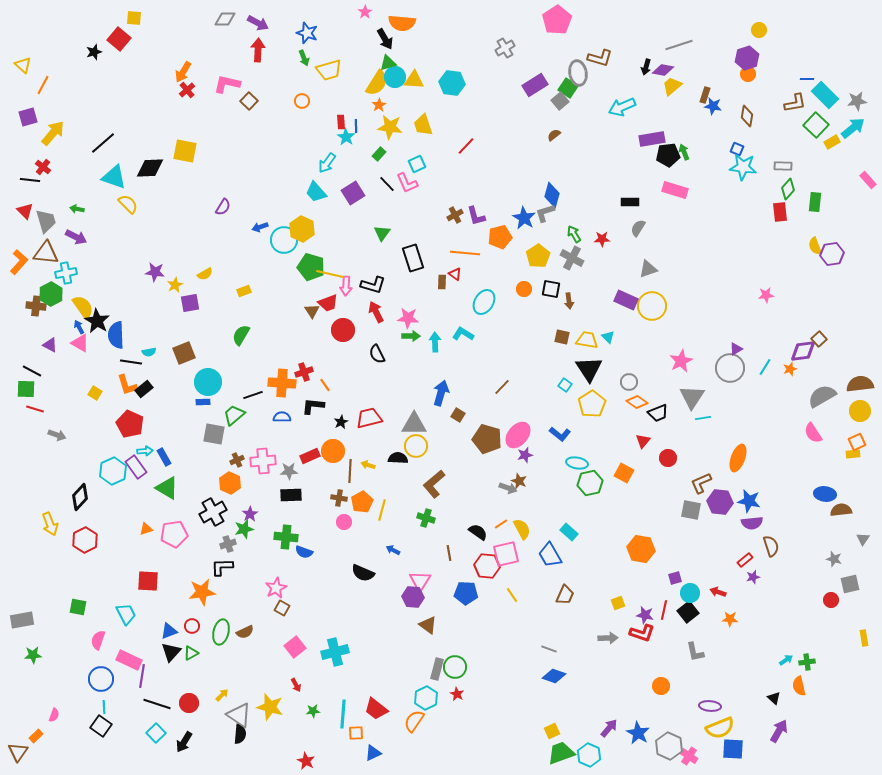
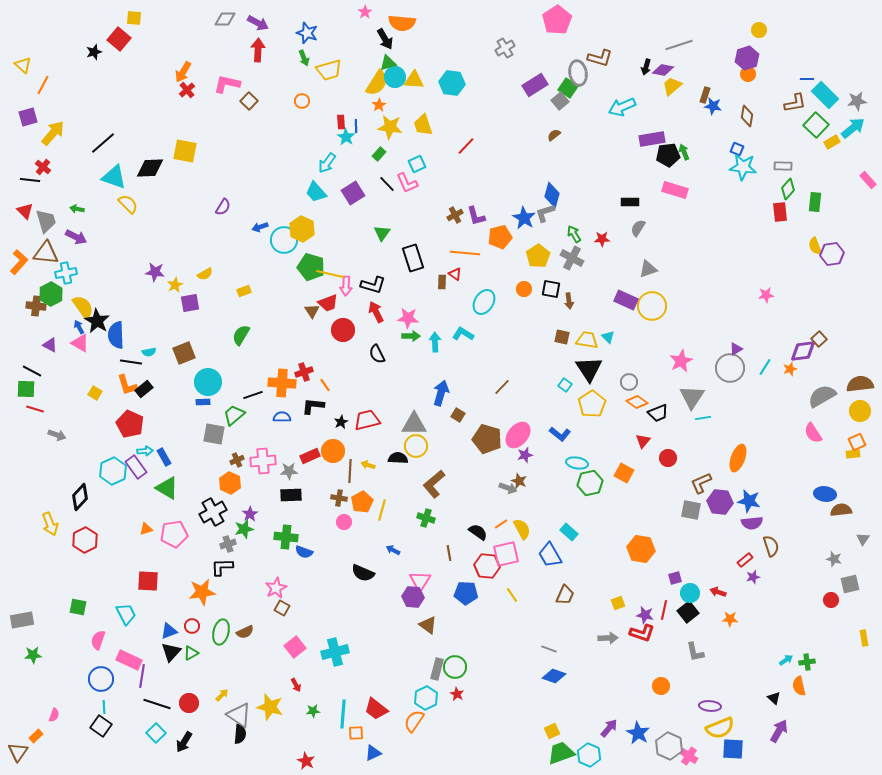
red trapezoid at (369, 418): moved 2 px left, 2 px down
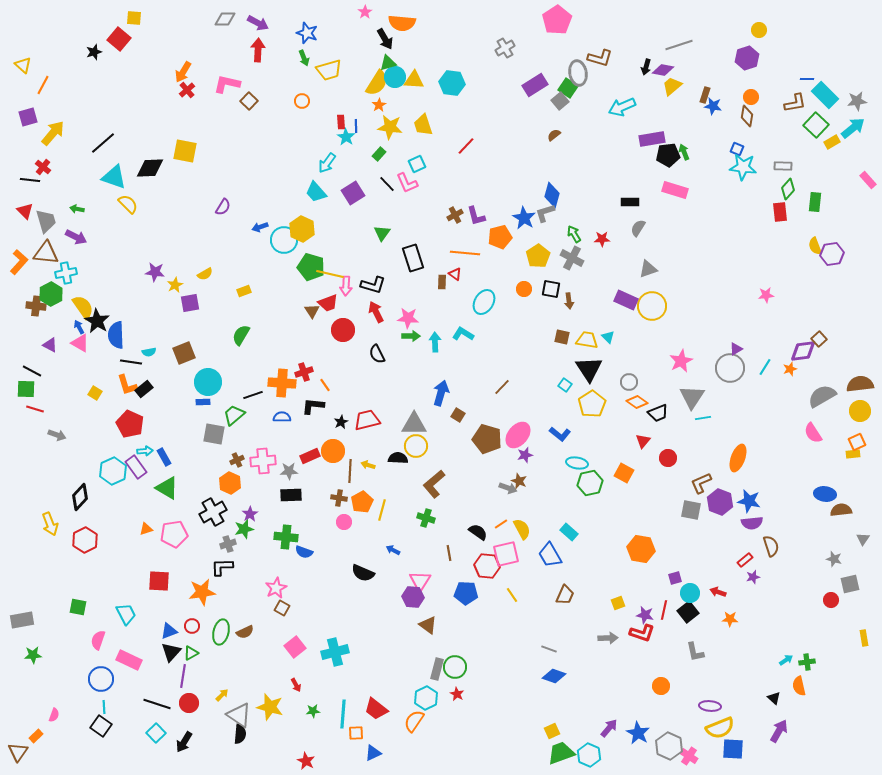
orange circle at (748, 74): moved 3 px right, 23 px down
purple hexagon at (720, 502): rotated 15 degrees clockwise
red square at (148, 581): moved 11 px right
purple line at (142, 676): moved 41 px right
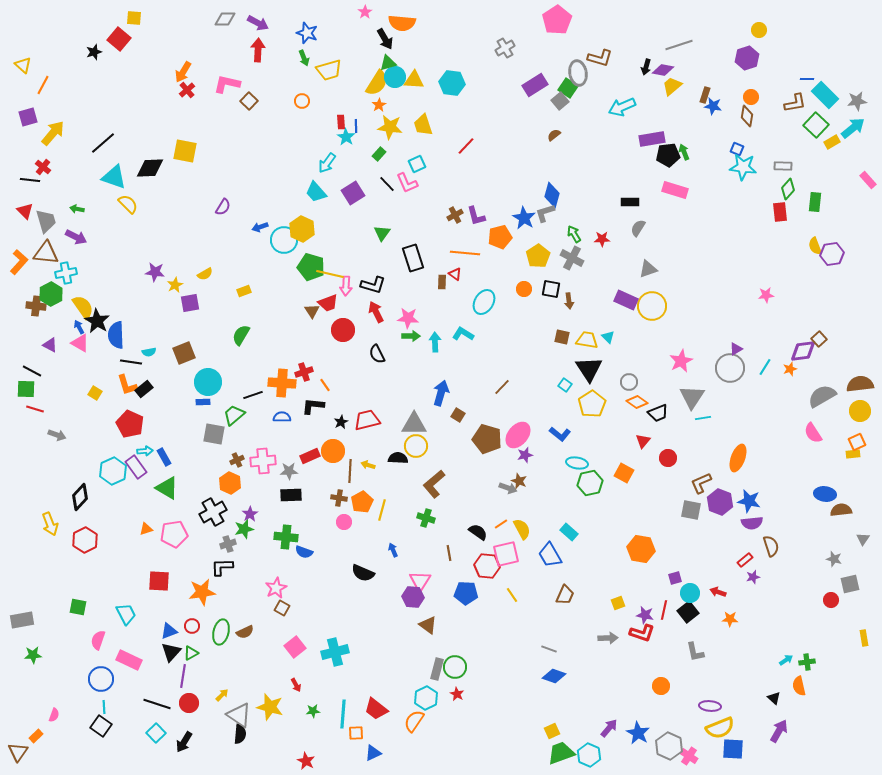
blue arrow at (393, 550): rotated 40 degrees clockwise
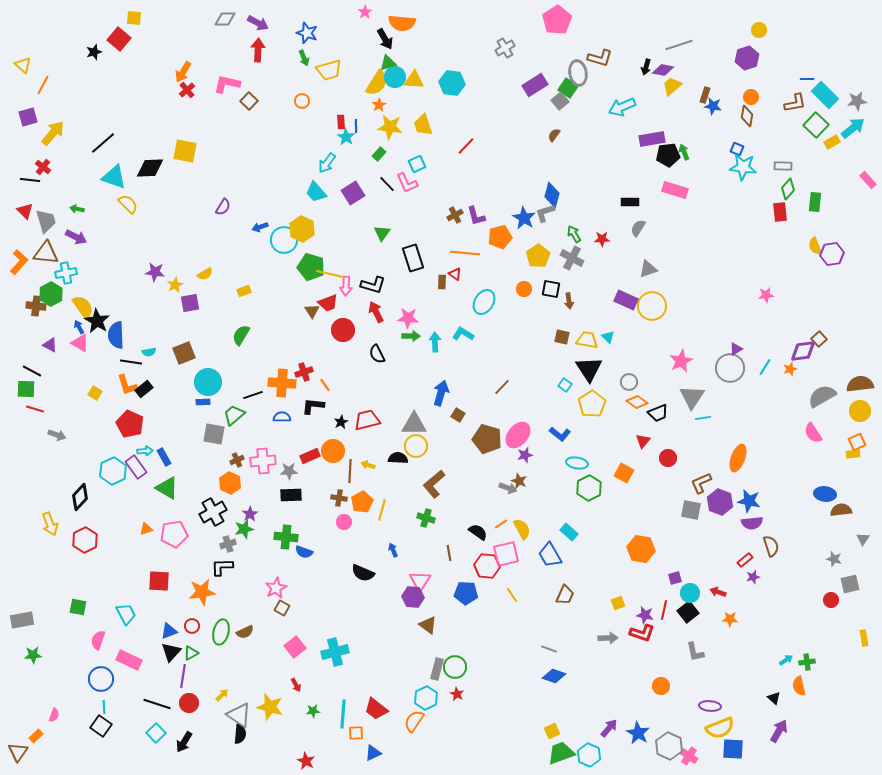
brown semicircle at (554, 135): rotated 16 degrees counterclockwise
green hexagon at (590, 483): moved 1 px left, 5 px down; rotated 15 degrees counterclockwise
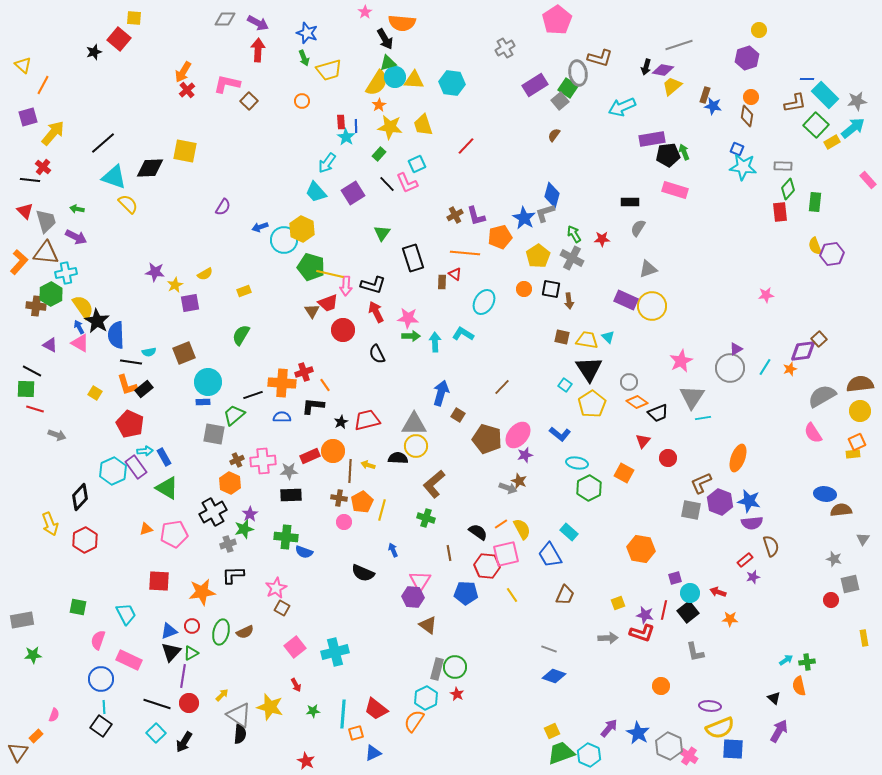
black L-shape at (222, 567): moved 11 px right, 8 px down
orange square at (356, 733): rotated 14 degrees counterclockwise
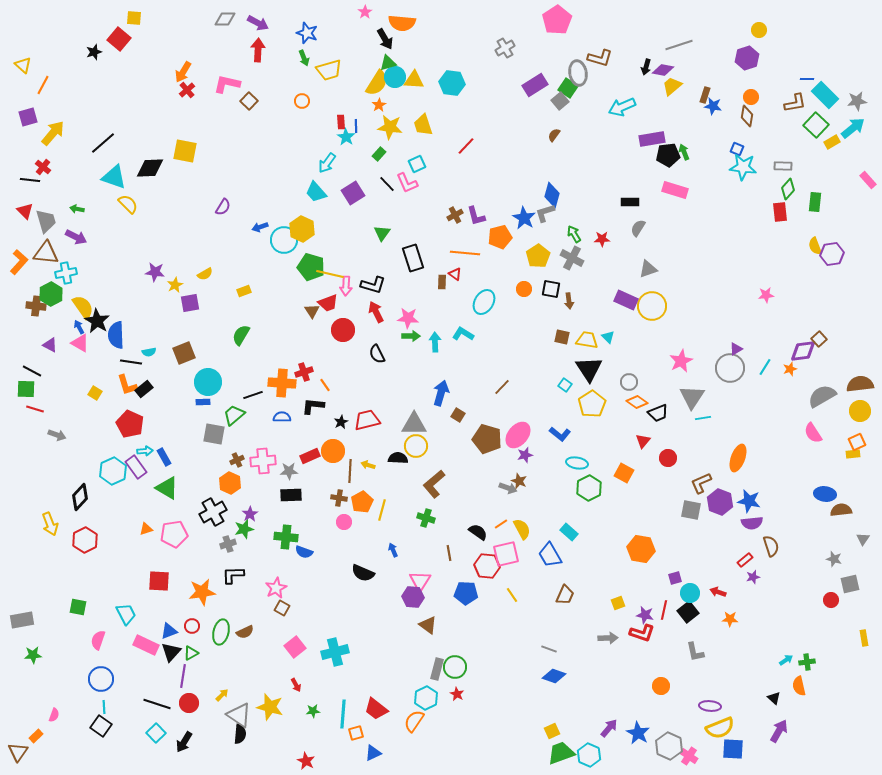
pink rectangle at (129, 660): moved 17 px right, 15 px up
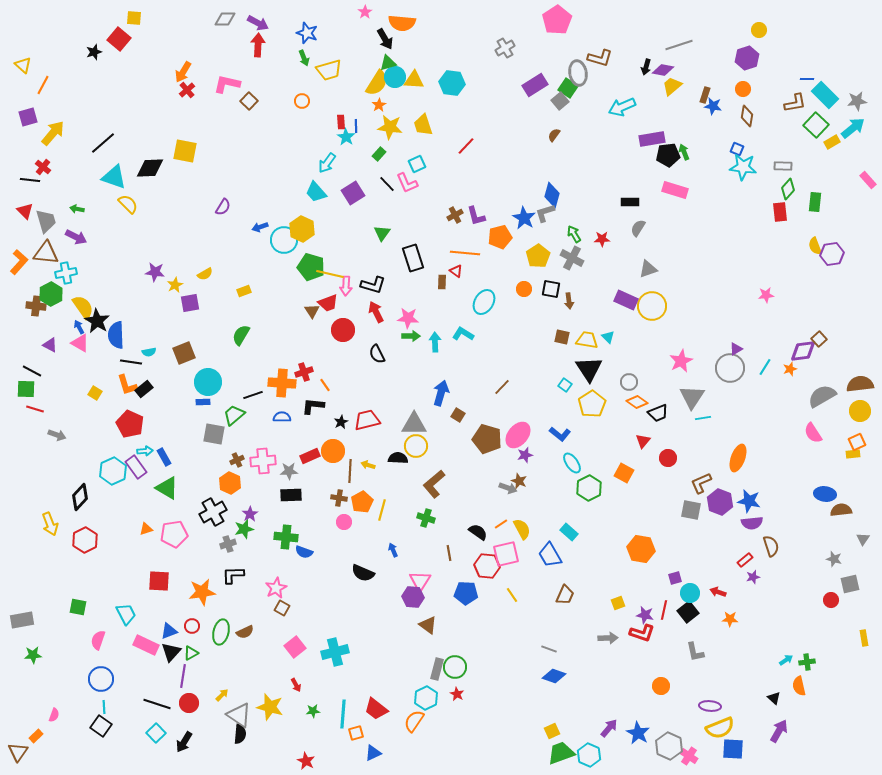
red arrow at (258, 50): moved 5 px up
orange circle at (751, 97): moved 8 px left, 8 px up
red triangle at (455, 274): moved 1 px right, 3 px up
cyan ellipse at (577, 463): moved 5 px left; rotated 45 degrees clockwise
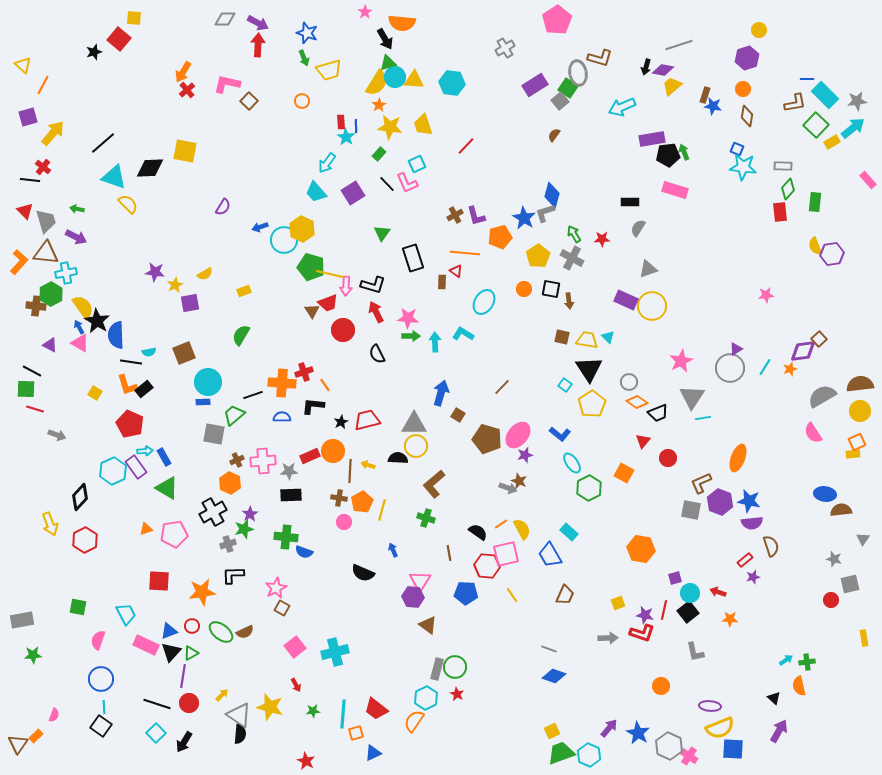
green ellipse at (221, 632): rotated 65 degrees counterclockwise
brown triangle at (18, 752): moved 8 px up
